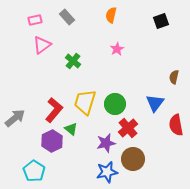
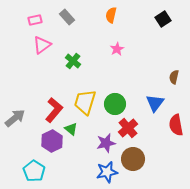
black square: moved 2 px right, 2 px up; rotated 14 degrees counterclockwise
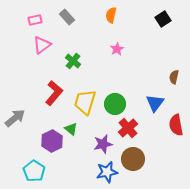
red L-shape: moved 17 px up
purple star: moved 3 px left, 1 px down
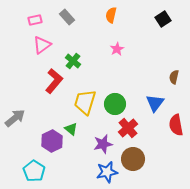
red L-shape: moved 12 px up
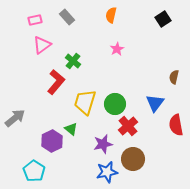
red L-shape: moved 2 px right, 1 px down
red cross: moved 2 px up
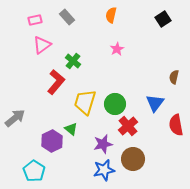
blue star: moved 3 px left, 2 px up
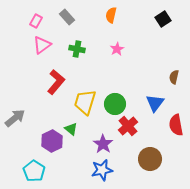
pink rectangle: moved 1 px right, 1 px down; rotated 48 degrees counterclockwise
green cross: moved 4 px right, 12 px up; rotated 28 degrees counterclockwise
purple star: rotated 24 degrees counterclockwise
brown circle: moved 17 px right
blue star: moved 2 px left
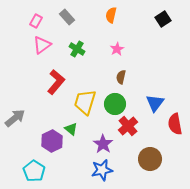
green cross: rotated 21 degrees clockwise
brown semicircle: moved 53 px left
red semicircle: moved 1 px left, 1 px up
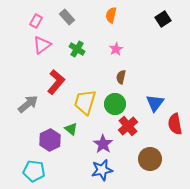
pink star: moved 1 px left
gray arrow: moved 13 px right, 14 px up
purple hexagon: moved 2 px left, 1 px up
cyan pentagon: rotated 25 degrees counterclockwise
